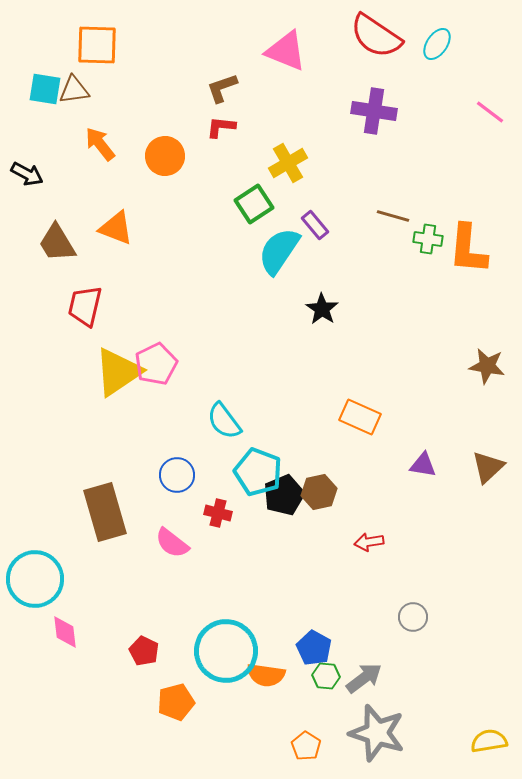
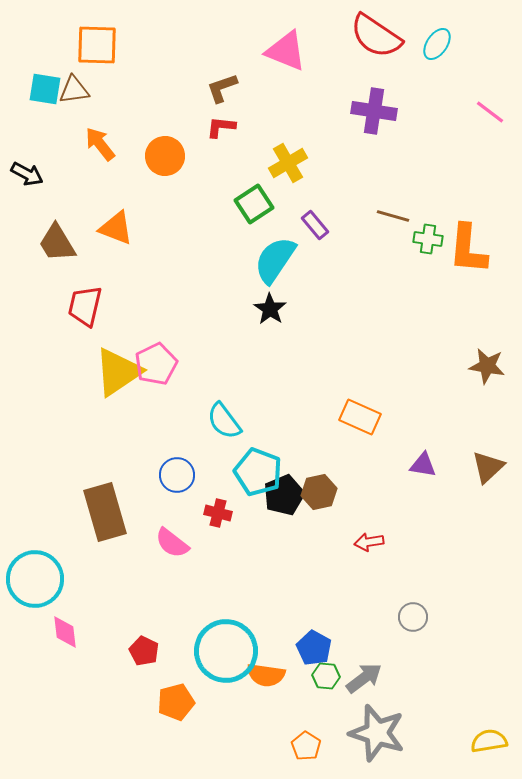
cyan semicircle at (279, 251): moved 4 px left, 9 px down
black star at (322, 309): moved 52 px left
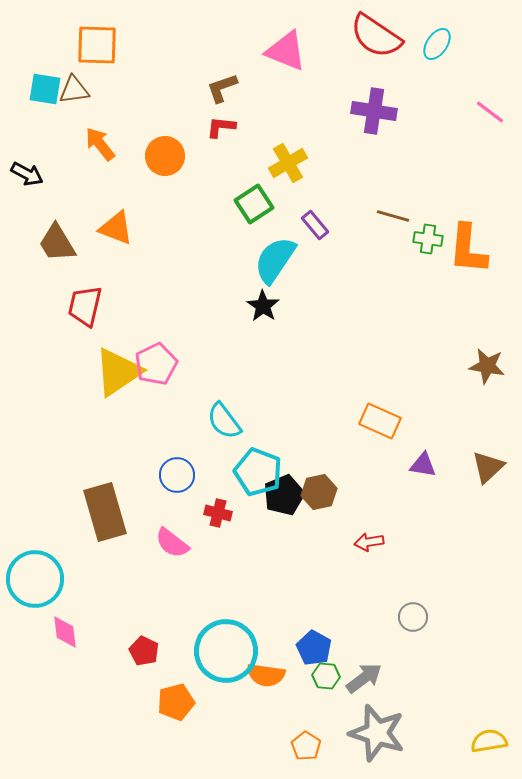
black star at (270, 309): moved 7 px left, 3 px up
orange rectangle at (360, 417): moved 20 px right, 4 px down
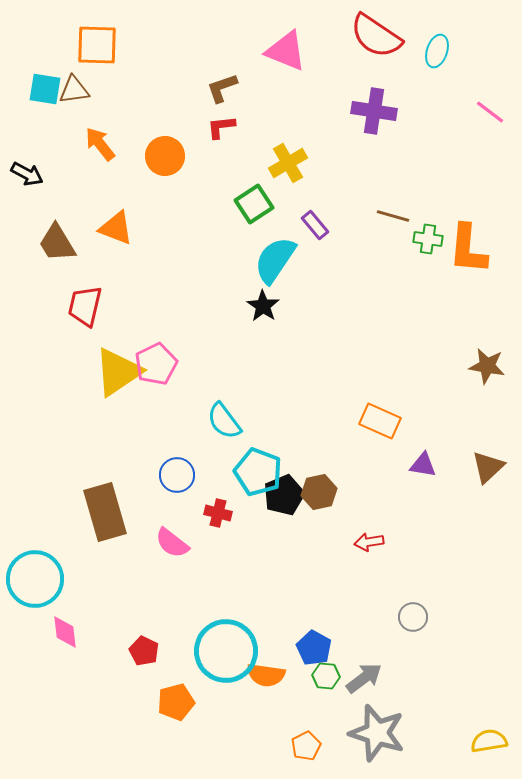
cyan ellipse at (437, 44): moved 7 px down; rotated 16 degrees counterclockwise
red L-shape at (221, 127): rotated 12 degrees counterclockwise
orange pentagon at (306, 746): rotated 12 degrees clockwise
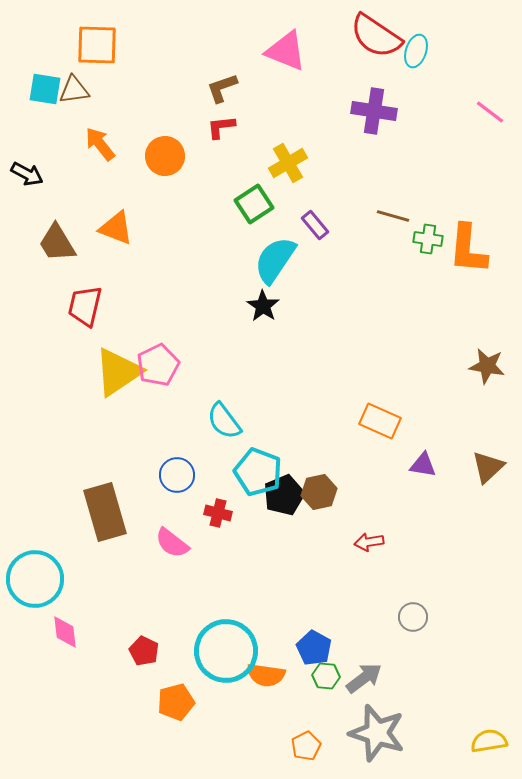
cyan ellipse at (437, 51): moved 21 px left
pink pentagon at (156, 364): moved 2 px right, 1 px down
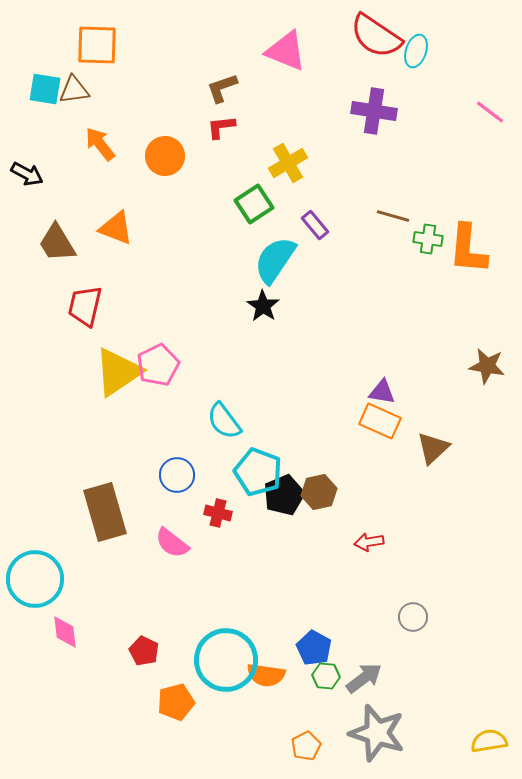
purple triangle at (423, 465): moved 41 px left, 73 px up
brown triangle at (488, 467): moved 55 px left, 19 px up
cyan circle at (226, 651): moved 9 px down
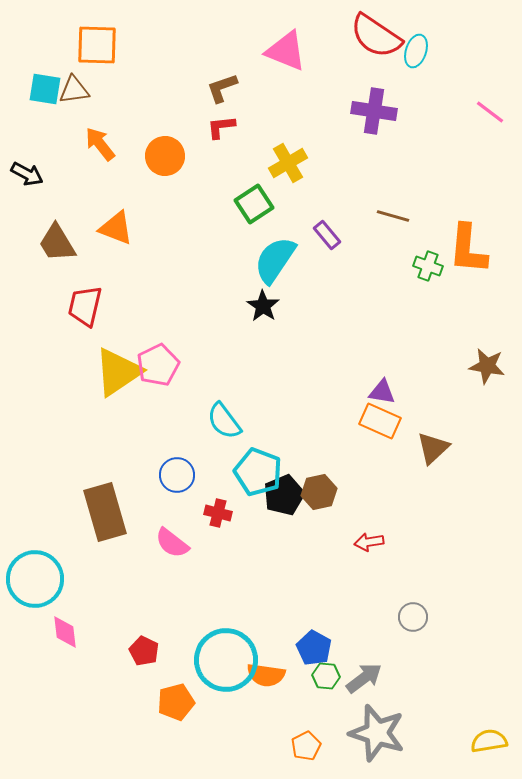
purple rectangle at (315, 225): moved 12 px right, 10 px down
green cross at (428, 239): moved 27 px down; rotated 12 degrees clockwise
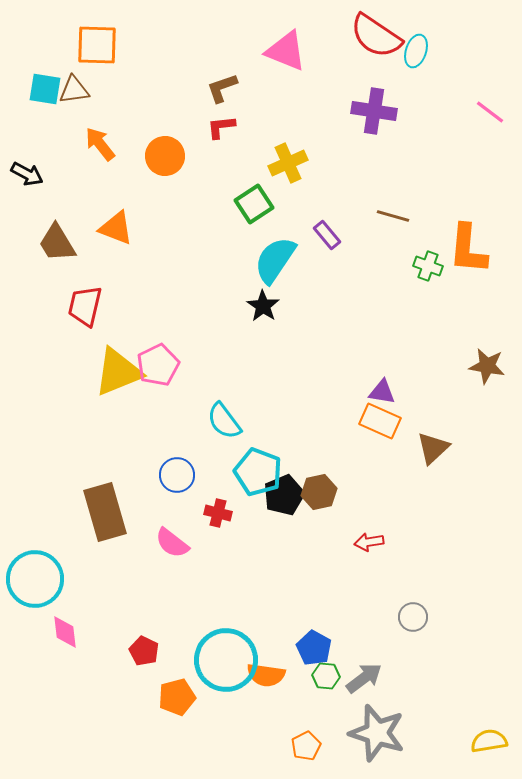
yellow cross at (288, 163): rotated 6 degrees clockwise
yellow triangle at (118, 372): rotated 12 degrees clockwise
orange pentagon at (176, 702): moved 1 px right, 5 px up
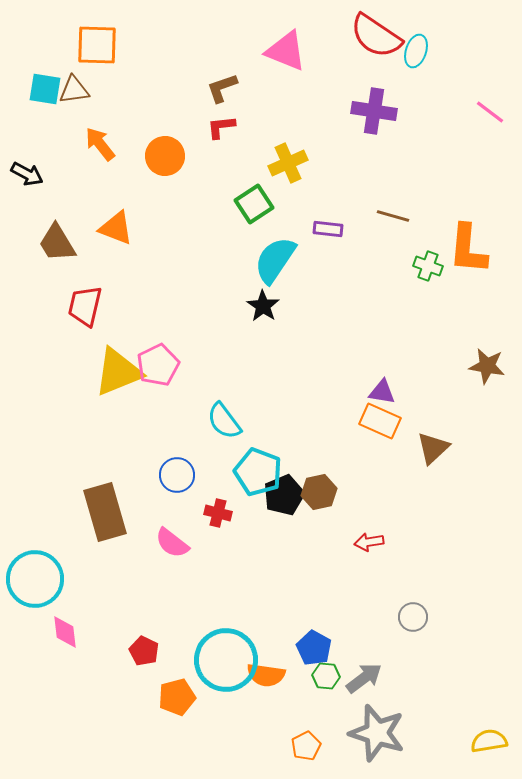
purple rectangle at (327, 235): moved 1 px right, 6 px up; rotated 44 degrees counterclockwise
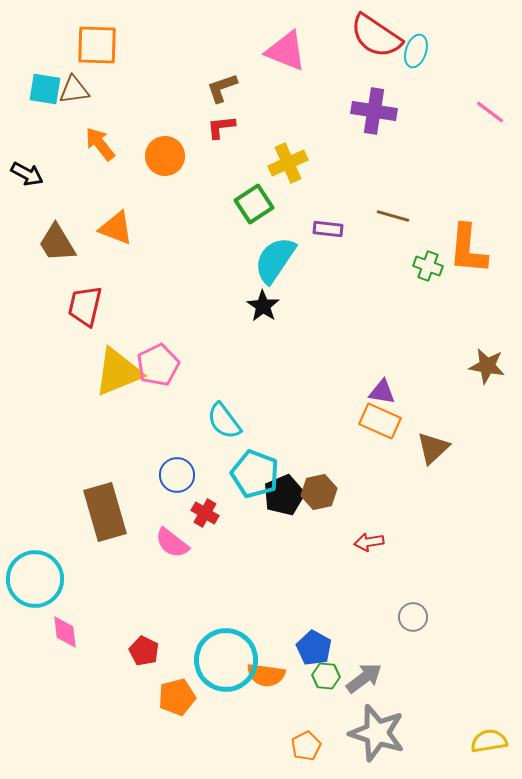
cyan pentagon at (258, 472): moved 3 px left, 2 px down
red cross at (218, 513): moved 13 px left; rotated 16 degrees clockwise
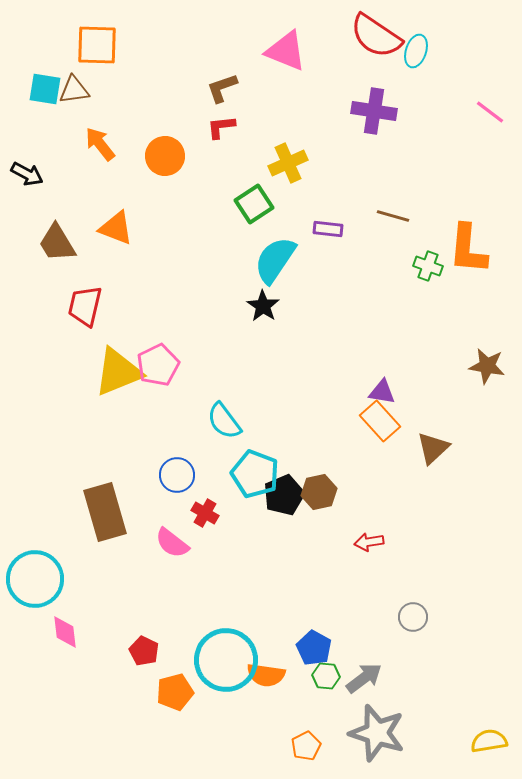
orange rectangle at (380, 421): rotated 24 degrees clockwise
orange pentagon at (177, 697): moved 2 px left, 5 px up
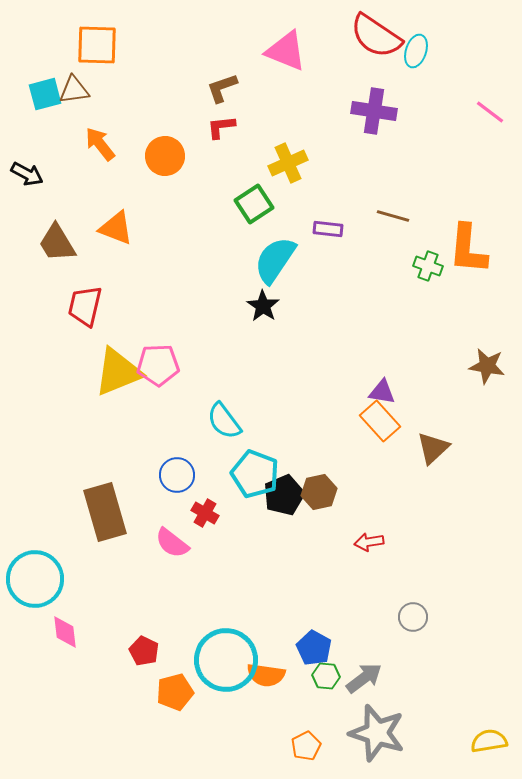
cyan square at (45, 89): moved 5 px down; rotated 24 degrees counterclockwise
pink pentagon at (158, 365): rotated 24 degrees clockwise
